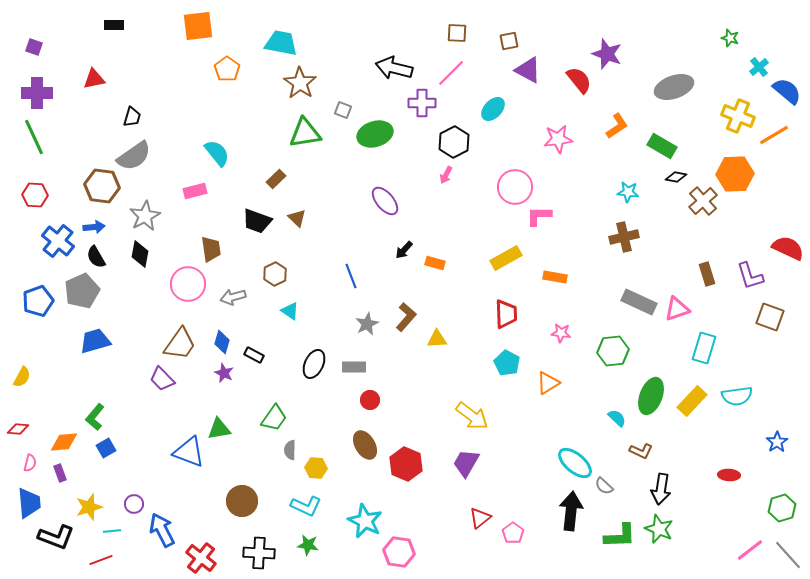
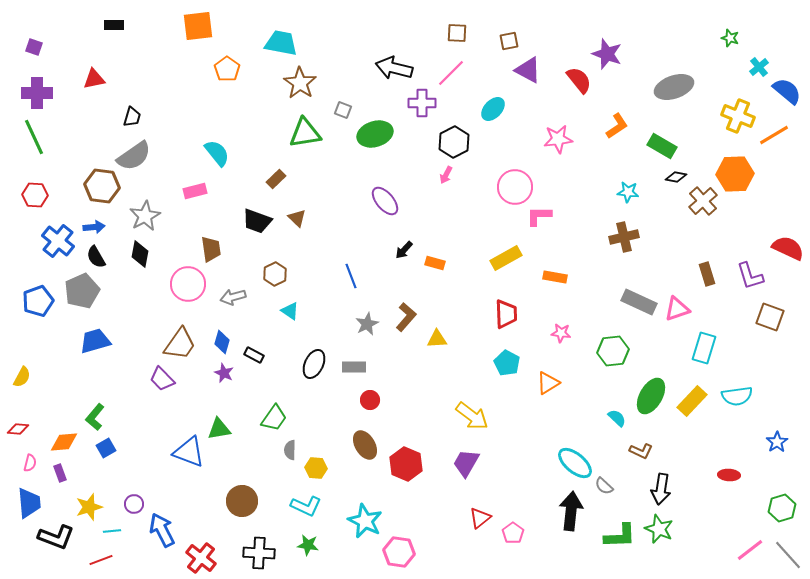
green ellipse at (651, 396): rotated 9 degrees clockwise
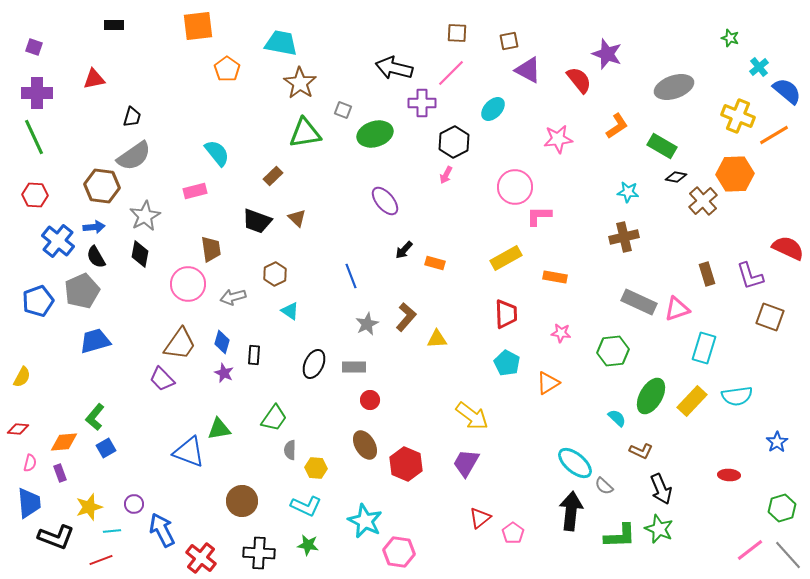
brown rectangle at (276, 179): moved 3 px left, 3 px up
black rectangle at (254, 355): rotated 66 degrees clockwise
black arrow at (661, 489): rotated 32 degrees counterclockwise
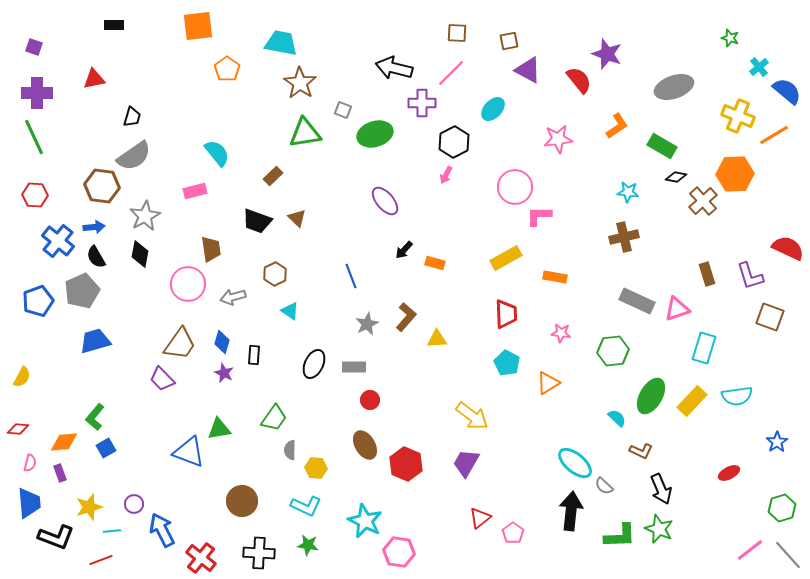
gray rectangle at (639, 302): moved 2 px left, 1 px up
red ellipse at (729, 475): moved 2 px up; rotated 30 degrees counterclockwise
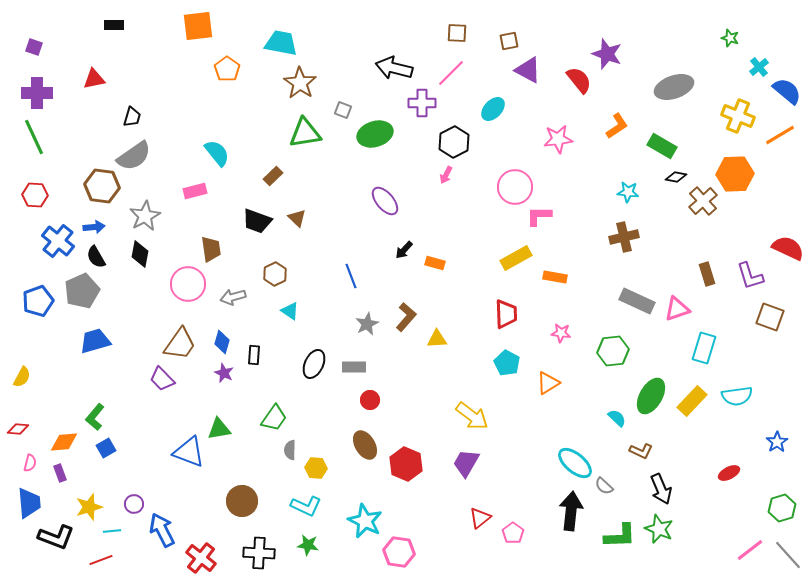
orange line at (774, 135): moved 6 px right
yellow rectangle at (506, 258): moved 10 px right
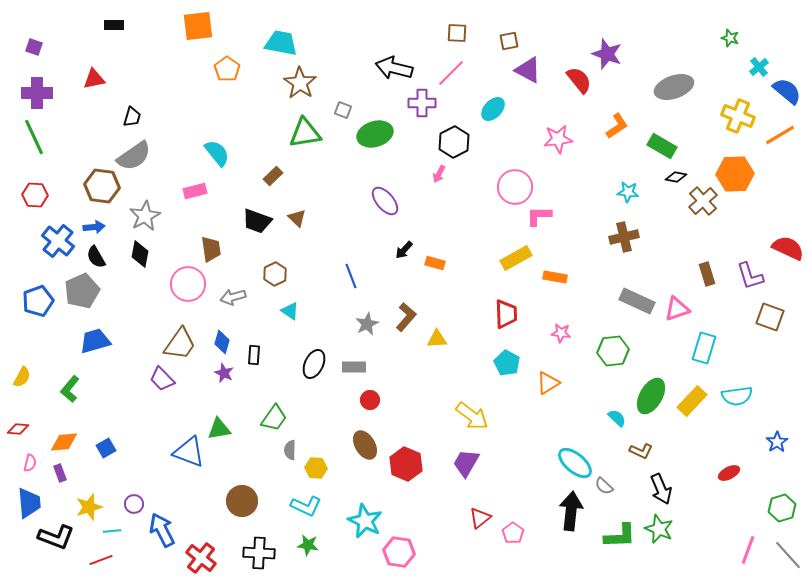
pink arrow at (446, 175): moved 7 px left, 1 px up
green L-shape at (95, 417): moved 25 px left, 28 px up
pink line at (750, 550): moved 2 px left; rotated 32 degrees counterclockwise
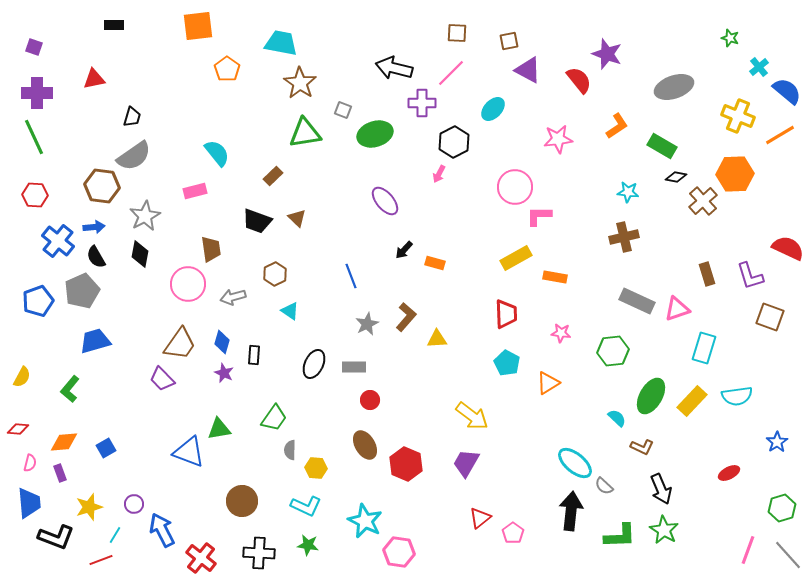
brown L-shape at (641, 451): moved 1 px right, 4 px up
green star at (659, 529): moved 5 px right, 1 px down; rotated 8 degrees clockwise
cyan line at (112, 531): moved 3 px right, 4 px down; rotated 54 degrees counterclockwise
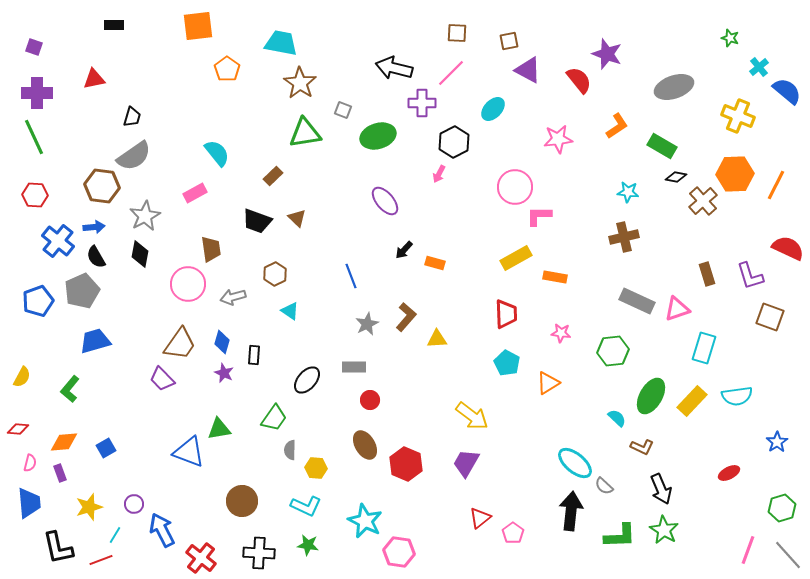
green ellipse at (375, 134): moved 3 px right, 2 px down
orange line at (780, 135): moved 4 px left, 50 px down; rotated 32 degrees counterclockwise
pink rectangle at (195, 191): moved 2 px down; rotated 15 degrees counterclockwise
black ellipse at (314, 364): moved 7 px left, 16 px down; rotated 16 degrees clockwise
black L-shape at (56, 537): moved 2 px right, 11 px down; rotated 57 degrees clockwise
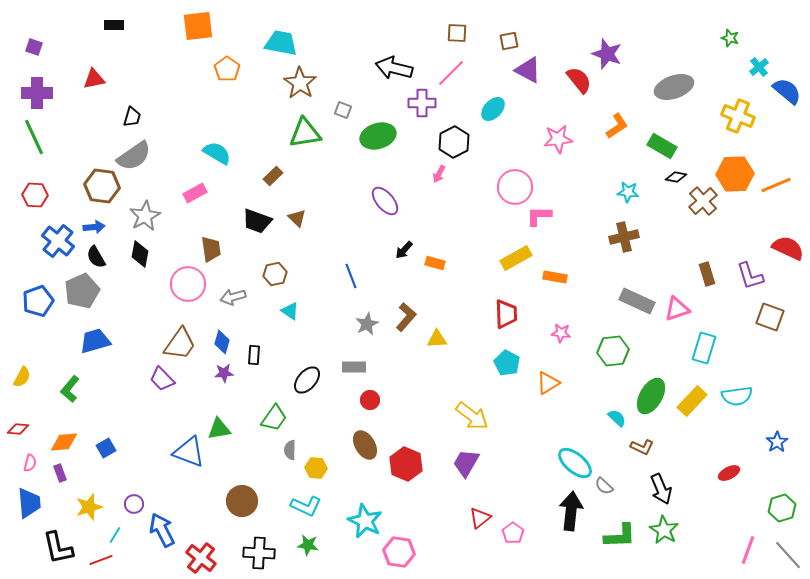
cyan semicircle at (217, 153): rotated 20 degrees counterclockwise
orange line at (776, 185): rotated 40 degrees clockwise
brown hexagon at (275, 274): rotated 15 degrees clockwise
purple star at (224, 373): rotated 30 degrees counterclockwise
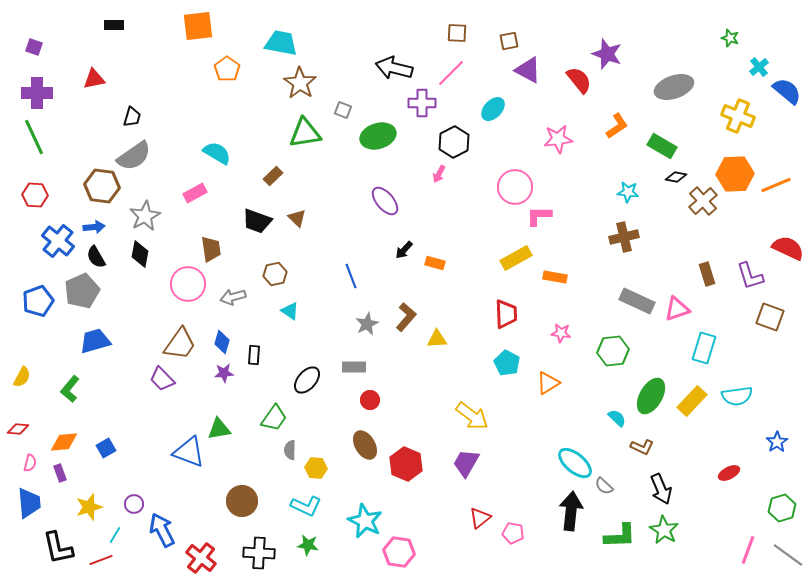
pink pentagon at (513, 533): rotated 25 degrees counterclockwise
gray line at (788, 555): rotated 12 degrees counterclockwise
